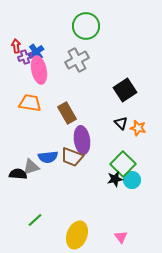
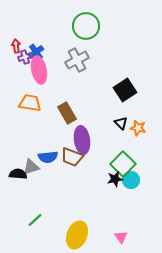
cyan circle: moved 1 px left
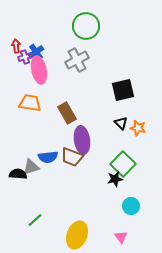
black square: moved 2 px left; rotated 20 degrees clockwise
cyan circle: moved 26 px down
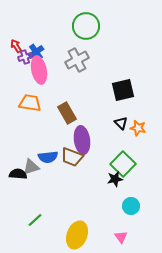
red arrow: rotated 24 degrees counterclockwise
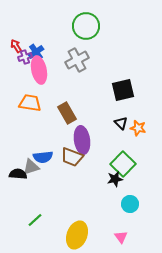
blue semicircle: moved 5 px left
cyan circle: moved 1 px left, 2 px up
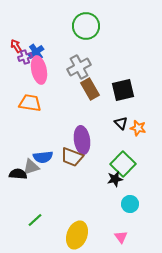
gray cross: moved 2 px right, 7 px down
brown rectangle: moved 23 px right, 24 px up
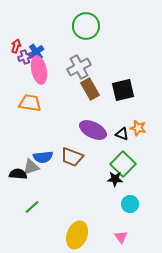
red arrow: rotated 48 degrees clockwise
black triangle: moved 1 px right, 11 px down; rotated 24 degrees counterclockwise
purple ellipse: moved 11 px right, 10 px up; rotated 56 degrees counterclockwise
black star: rotated 14 degrees clockwise
green line: moved 3 px left, 13 px up
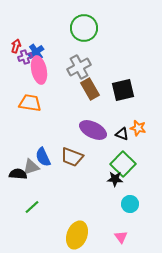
green circle: moved 2 px left, 2 px down
blue semicircle: rotated 72 degrees clockwise
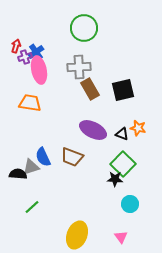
gray cross: rotated 25 degrees clockwise
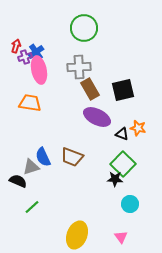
purple ellipse: moved 4 px right, 13 px up
black semicircle: moved 7 px down; rotated 18 degrees clockwise
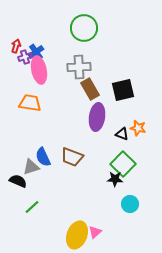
purple ellipse: rotated 72 degrees clockwise
pink triangle: moved 26 px left, 5 px up; rotated 24 degrees clockwise
